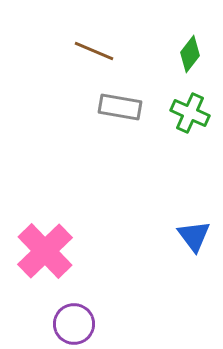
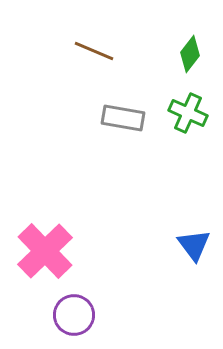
gray rectangle: moved 3 px right, 11 px down
green cross: moved 2 px left
blue triangle: moved 9 px down
purple circle: moved 9 px up
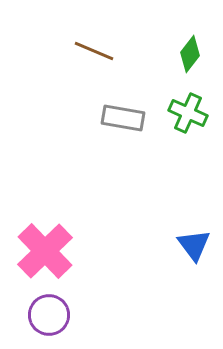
purple circle: moved 25 px left
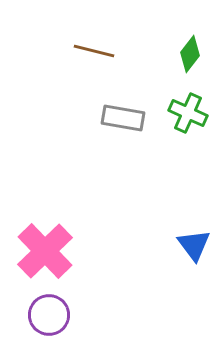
brown line: rotated 9 degrees counterclockwise
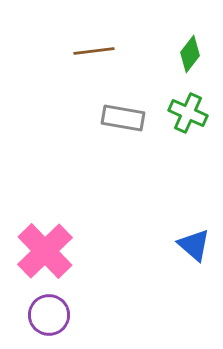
brown line: rotated 21 degrees counterclockwise
blue triangle: rotated 12 degrees counterclockwise
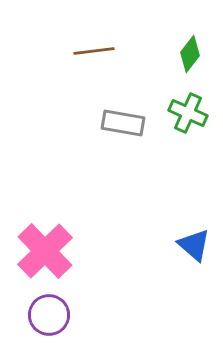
gray rectangle: moved 5 px down
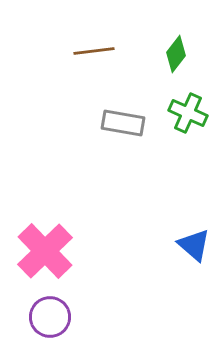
green diamond: moved 14 px left
purple circle: moved 1 px right, 2 px down
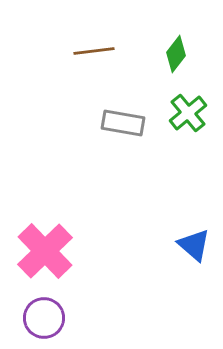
green cross: rotated 27 degrees clockwise
purple circle: moved 6 px left, 1 px down
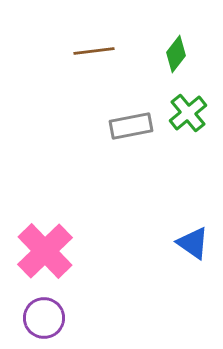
gray rectangle: moved 8 px right, 3 px down; rotated 21 degrees counterclockwise
blue triangle: moved 1 px left, 2 px up; rotated 6 degrees counterclockwise
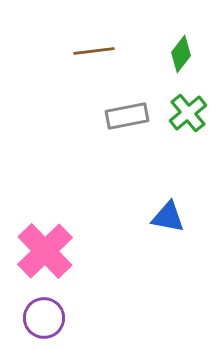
green diamond: moved 5 px right
gray rectangle: moved 4 px left, 10 px up
blue triangle: moved 25 px left, 26 px up; rotated 24 degrees counterclockwise
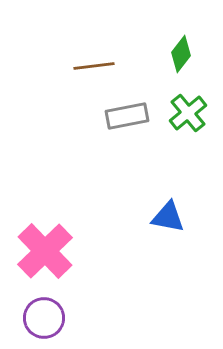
brown line: moved 15 px down
